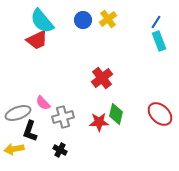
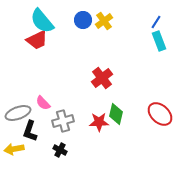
yellow cross: moved 4 px left, 2 px down
gray cross: moved 4 px down
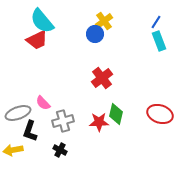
blue circle: moved 12 px right, 14 px down
red ellipse: rotated 25 degrees counterclockwise
yellow arrow: moved 1 px left, 1 px down
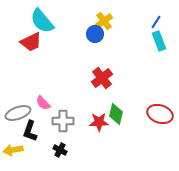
red trapezoid: moved 6 px left, 2 px down
gray cross: rotated 15 degrees clockwise
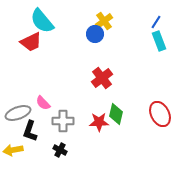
red ellipse: rotated 45 degrees clockwise
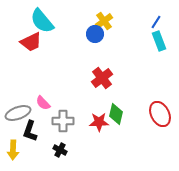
yellow arrow: rotated 78 degrees counterclockwise
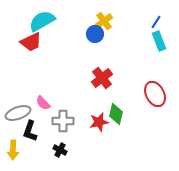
cyan semicircle: rotated 100 degrees clockwise
red ellipse: moved 5 px left, 20 px up
red star: rotated 12 degrees counterclockwise
